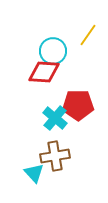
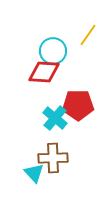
brown cross: moved 2 px left, 2 px down; rotated 8 degrees clockwise
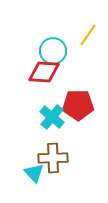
cyan cross: moved 3 px left, 1 px up
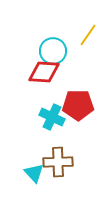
cyan cross: rotated 15 degrees counterclockwise
brown cross: moved 5 px right, 4 px down
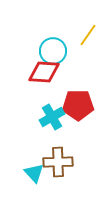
cyan cross: rotated 35 degrees clockwise
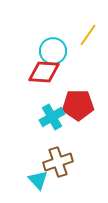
brown cross: rotated 16 degrees counterclockwise
cyan triangle: moved 4 px right, 7 px down
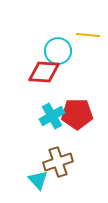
yellow line: rotated 60 degrees clockwise
cyan circle: moved 5 px right
red pentagon: moved 1 px left, 9 px down
cyan cross: moved 1 px up
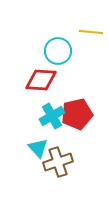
yellow line: moved 3 px right, 3 px up
red diamond: moved 3 px left, 8 px down
red pentagon: rotated 12 degrees counterclockwise
cyan triangle: moved 32 px up
